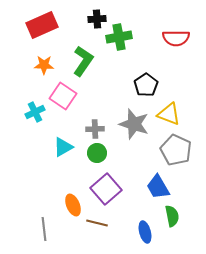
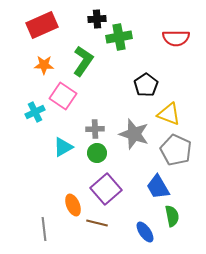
gray star: moved 10 px down
blue ellipse: rotated 20 degrees counterclockwise
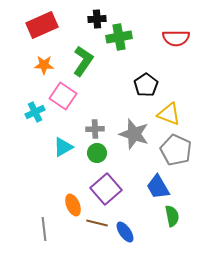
blue ellipse: moved 20 px left
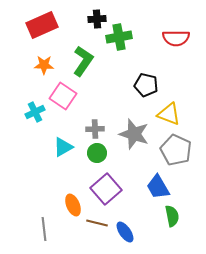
black pentagon: rotated 25 degrees counterclockwise
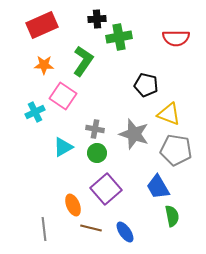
gray cross: rotated 12 degrees clockwise
gray pentagon: rotated 16 degrees counterclockwise
brown line: moved 6 px left, 5 px down
